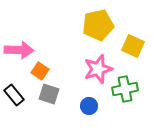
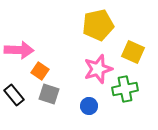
yellow square: moved 6 px down
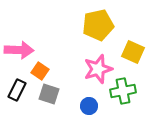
green cross: moved 2 px left, 2 px down
black rectangle: moved 3 px right, 5 px up; rotated 65 degrees clockwise
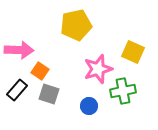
yellow pentagon: moved 22 px left
black rectangle: rotated 15 degrees clockwise
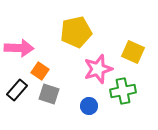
yellow pentagon: moved 7 px down
pink arrow: moved 2 px up
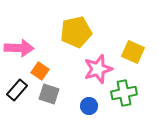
green cross: moved 1 px right, 2 px down
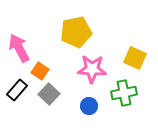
pink arrow: rotated 120 degrees counterclockwise
yellow square: moved 2 px right, 6 px down
pink star: moved 6 px left; rotated 20 degrees clockwise
gray square: rotated 25 degrees clockwise
